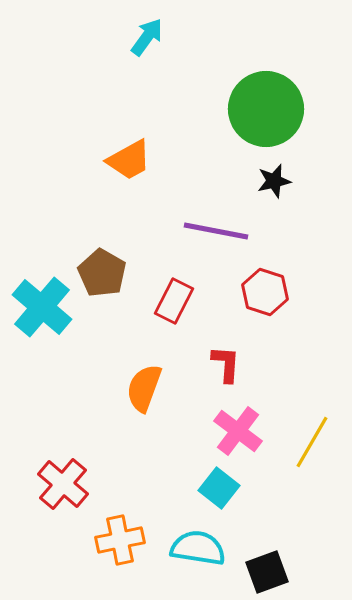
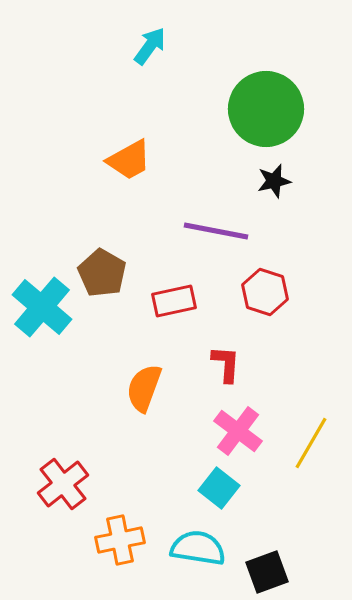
cyan arrow: moved 3 px right, 9 px down
red rectangle: rotated 51 degrees clockwise
yellow line: moved 1 px left, 1 px down
red cross: rotated 12 degrees clockwise
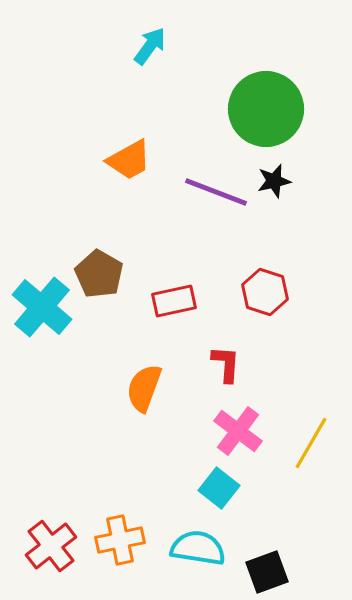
purple line: moved 39 px up; rotated 10 degrees clockwise
brown pentagon: moved 3 px left, 1 px down
red cross: moved 12 px left, 62 px down
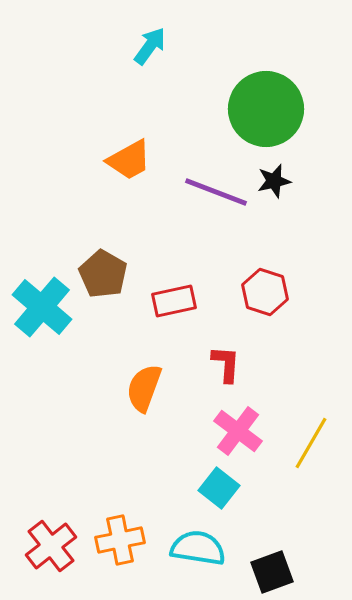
brown pentagon: moved 4 px right
black square: moved 5 px right
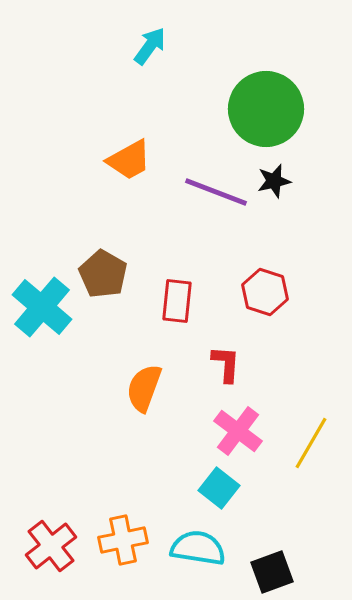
red rectangle: moved 3 px right; rotated 72 degrees counterclockwise
orange cross: moved 3 px right
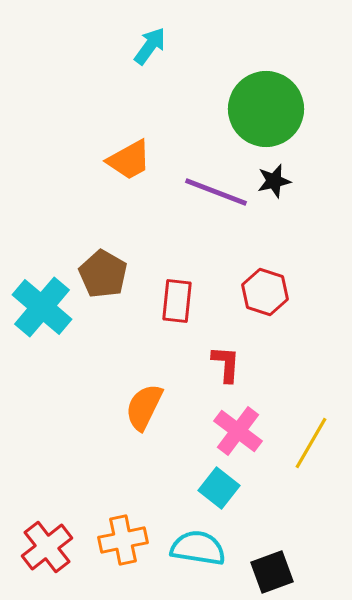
orange semicircle: moved 19 px down; rotated 6 degrees clockwise
red cross: moved 4 px left, 1 px down
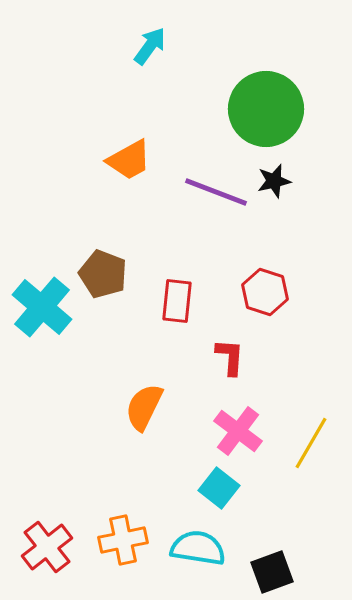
brown pentagon: rotated 9 degrees counterclockwise
red L-shape: moved 4 px right, 7 px up
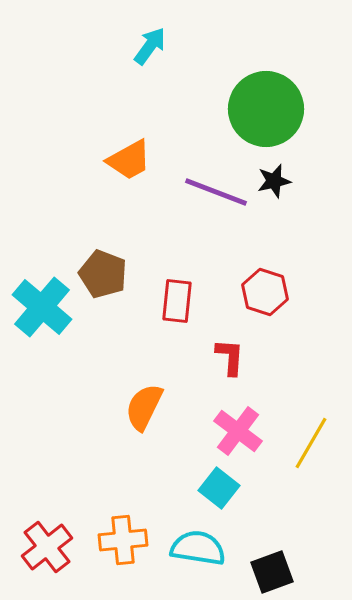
orange cross: rotated 6 degrees clockwise
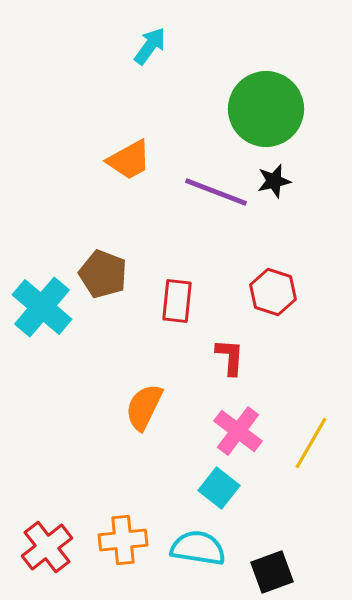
red hexagon: moved 8 px right
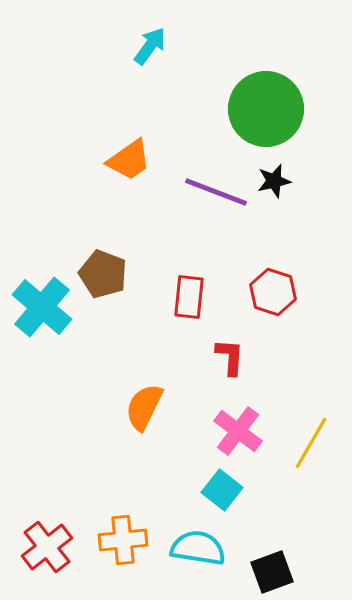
orange trapezoid: rotated 6 degrees counterclockwise
red rectangle: moved 12 px right, 4 px up
cyan square: moved 3 px right, 2 px down
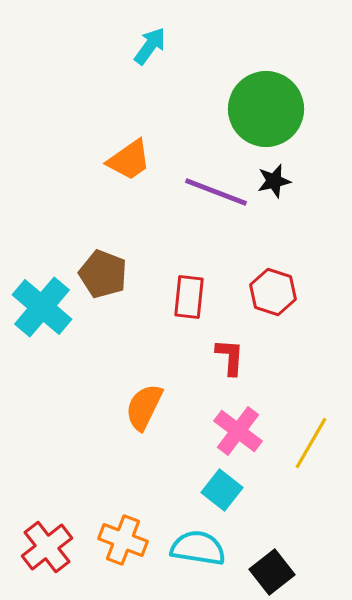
orange cross: rotated 27 degrees clockwise
black square: rotated 18 degrees counterclockwise
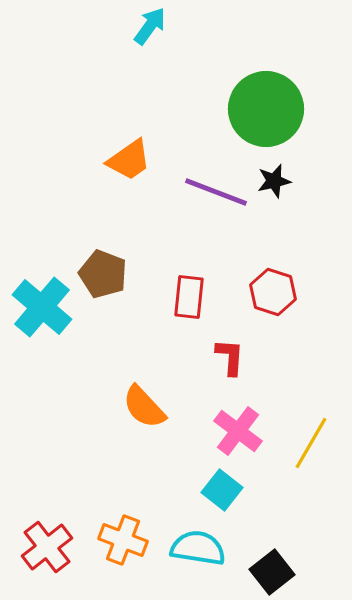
cyan arrow: moved 20 px up
orange semicircle: rotated 69 degrees counterclockwise
